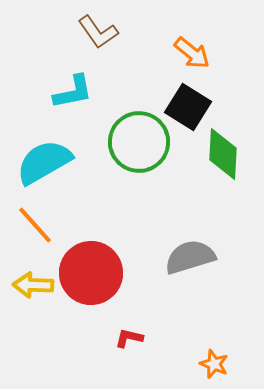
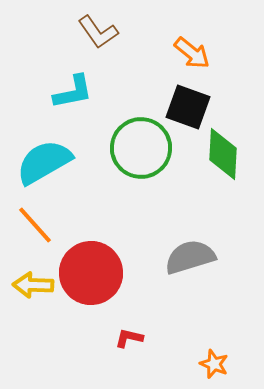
black square: rotated 12 degrees counterclockwise
green circle: moved 2 px right, 6 px down
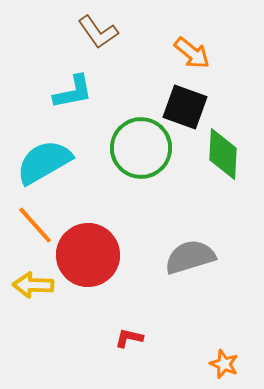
black square: moved 3 px left
red circle: moved 3 px left, 18 px up
orange star: moved 10 px right
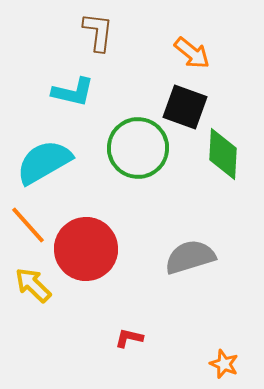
brown L-shape: rotated 138 degrees counterclockwise
cyan L-shape: rotated 24 degrees clockwise
green circle: moved 3 px left
orange line: moved 7 px left
red circle: moved 2 px left, 6 px up
yellow arrow: rotated 42 degrees clockwise
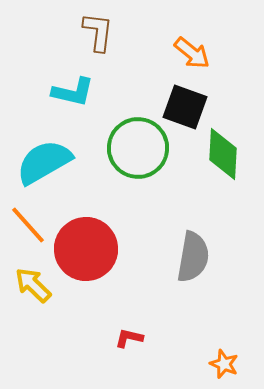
gray semicircle: moved 3 px right; rotated 117 degrees clockwise
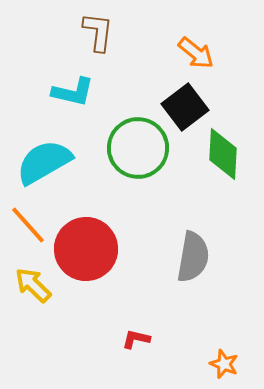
orange arrow: moved 4 px right
black square: rotated 33 degrees clockwise
red L-shape: moved 7 px right, 1 px down
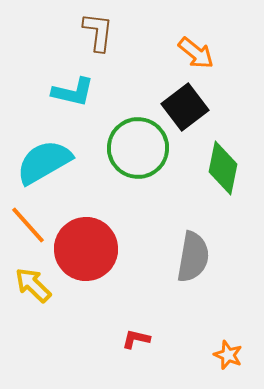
green diamond: moved 14 px down; rotated 8 degrees clockwise
orange star: moved 4 px right, 9 px up
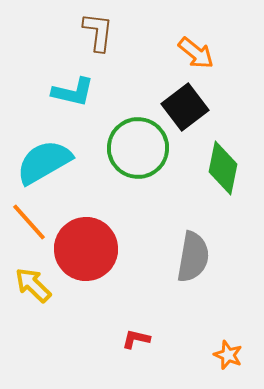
orange line: moved 1 px right, 3 px up
